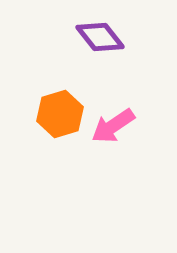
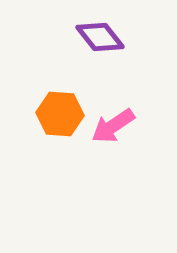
orange hexagon: rotated 21 degrees clockwise
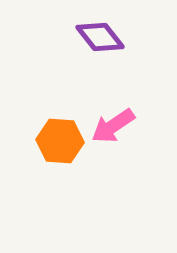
orange hexagon: moved 27 px down
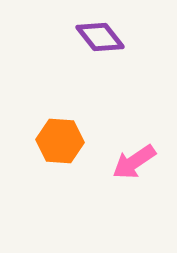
pink arrow: moved 21 px right, 36 px down
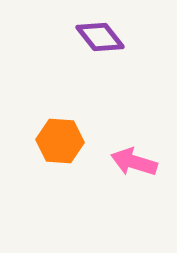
pink arrow: rotated 51 degrees clockwise
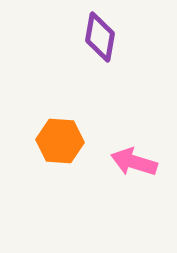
purple diamond: rotated 48 degrees clockwise
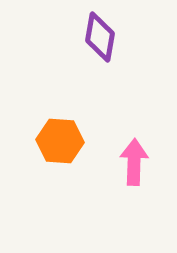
pink arrow: rotated 75 degrees clockwise
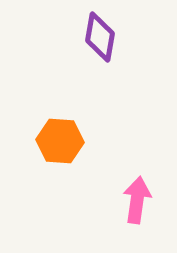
pink arrow: moved 3 px right, 38 px down; rotated 6 degrees clockwise
